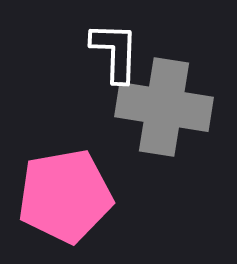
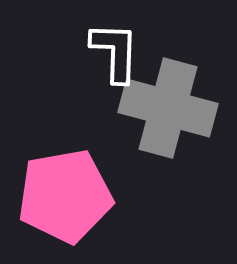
gray cross: moved 4 px right, 1 px down; rotated 6 degrees clockwise
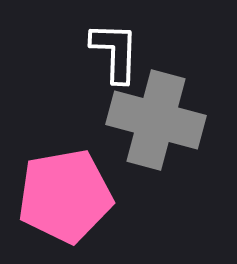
gray cross: moved 12 px left, 12 px down
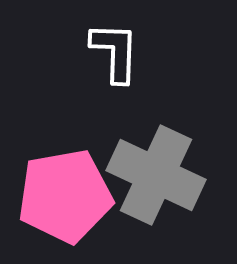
gray cross: moved 55 px down; rotated 10 degrees clockwise
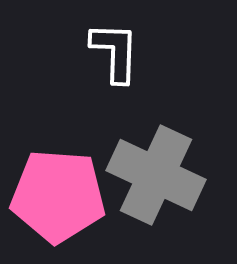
pink pentagon: moved 7 px left; rotated 14 degrees clockwise
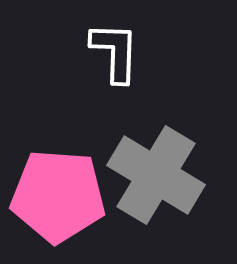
gray cross: rotated 6 degrees clockwise
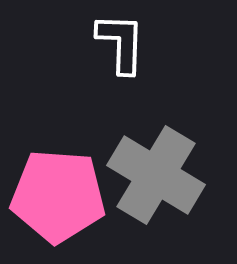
white L-shape: moved 6 px right, 9 px up
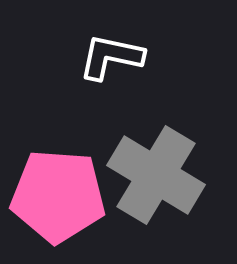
white L-shape: moved 10 px left, 14 px down; rotated 80 degrees counterclockwise
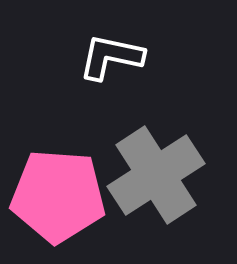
gray cross: rotated 26 degrees clockwise
